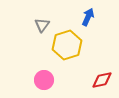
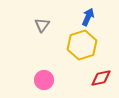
yellow hexagon: moved 15 px right
red diamond: moved 1 px left, 2 px up
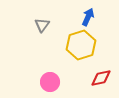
yellow hexagon: moved 1 px left
pink circle: moved 6 px right, 2 px down
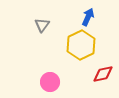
yellow hexagon: rotated 8 degrees counterclockwise
red diamond: moved 2 px right, 4 px up
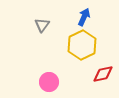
blue arrow: moved 4 px left
yellow hexagon: moved 1 px right
pink circle: moved 1 px left
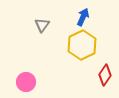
blue arrow: moved 1 px left
red diamond: moved 2 px right, 1 px down; rotated 45 degrees counterclockwise
pink circle: moved 23 px left
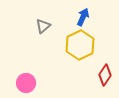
gray triangle: moved 1 px right, 1 px down; rotated 14 degrees clockwise
yellow hexagon: moved 2 px left
pink circle: moved 1 px down
